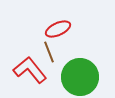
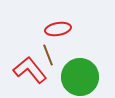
red ellipse: rotated 15 degrees clockwise
brown line: moved 1 px left, 3 px down
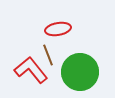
red L-shape: moved 1 px right
green circle: moved 5 px up
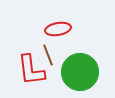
red L-shape: rotated 148 degrees counterclockwise
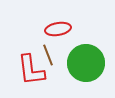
green circle: moved 6 px right, 9 px up
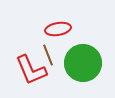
green circle: moved 3 px left
red L-shape: rotated 16 degrees counterclockwise
